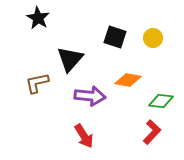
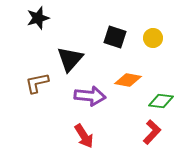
black star: rotated 25 degrees clockwise
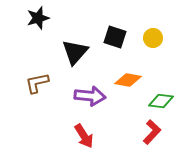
black triangle: moved 5 px right, 7 px up
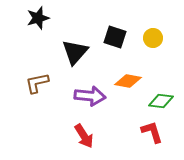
orange diamond: moved 1 px down
red L-shape: rotated 60 degrees counterclockwise
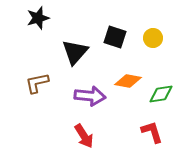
green diamond: moved 7 px up; rotated 15 degrees counterclockwise
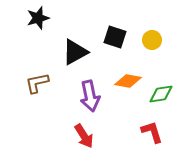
yellow circle: moved 1 px left, 2 px down
black triangle: rotated 20 degrees clockwise
purple arrow: rotated 72 degrees clockwise
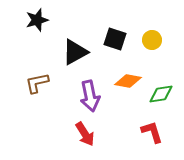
black star: moved 1 px left, 2 px down
black square: moved 2 px down
red arrow: moved 1 px right, 2 px up
